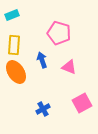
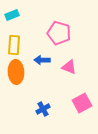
blue arrow: rotated 70 degrees counterclockwise
orange ellipse: rotated 30 degrees clockwise
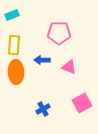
pink pentagon: rotated 15 degrees counterclockwise
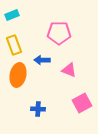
yellow rectangle: rotated 24 degrees counterclockwise
pink triangle: moved 3 px down
orange ellipse: moved 2 px right, 3 px down; rotated 15 degrees clockwise
blue cross: moved 5 px left; rotated 32 degrees clockwise
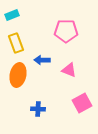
pink pentagon: moved 7 px right, 2 px up
yellow rectangle: moved 2 px right, 2 px up
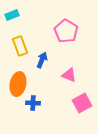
pink pentagon: rotated 30 degrees clockwise
yellow rectangle: moved 4 px right, 3 px down
blue arrow: rotated 112 degrees clockwise
pink triangle: moved 5 px down
orange ellipse: moved 9 px down
blue cross: moved 5 px left, 6 px up
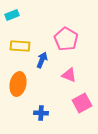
pink pentagon: moved 8 px down
yellow rectangle: rotated 66 degrees counterclockwise
blue cross: moved 8 px right, 10 px down
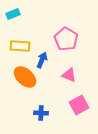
cyan rectangle: moved 1 px right, 1 px up
orange ellipse: moved 7 px right, 7 px up; rotated 60 degrees counterclockwise
pink square: moved 3 px left, 2 px down
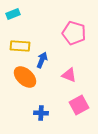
pink pentagon: moved 8 px right, 6 px up; rotated 15 degrees counterclockwise
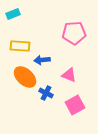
pink pentagon: rotated 20 degrees counterclockwise
blue arrow: rotated 119 degrees counterclockwise
pink square: moved 4 px left
blue cross: moved 5 px right, 20 px up; rotated 24 degrees clockwise
